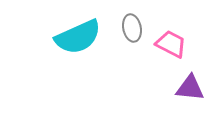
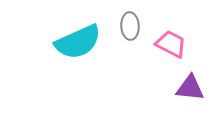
gray ellipse: moved 2 px left, 2 px up; rotated 8 degrees clockwise
cyan semicircle: moved 5 px down
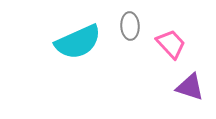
pink trapezoid: rotated 20 degrees clockwise
purple triangle: moved 1 px up; rotated 12 degrees clockwise
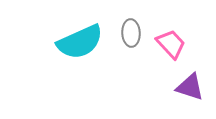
gray ellipse: moved 1 px right, 7 px down
cyan semicircle: moved 2 px right
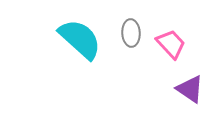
cyan semicircle: moved 3 px up; rotated 114 degrees counterclockwise
purple triangle: moved 2 px down; rotated 16 degrees clockwise
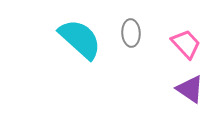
pink trapezoid: moved 15 px right
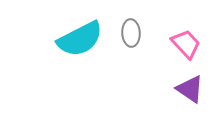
cyan semicircle: rotated 111 degrees clockwise
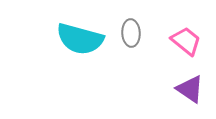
cyan semicircle: rotated 42 degrees clockwise
pink trapezoid: moved 3 px up; rotated 8 degrees counterclockwise
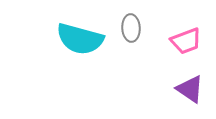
gray ellipse: moved 5 px up
pink trapezoid: rotated 120 degrees clockwise
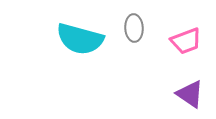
gray ellipse: moved 3 px right
purple triangle: moved 5 px down
